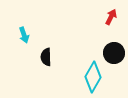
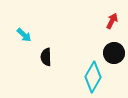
red arrow: moved 1 px right, 4 px down
cyan arrow: rotated 28 degrees counterclockwise
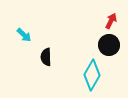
red arrow: moved 1 px left
black circle: moved 5 px left, 8 px up
cyan diamond: moved 1 px left, 2 px up
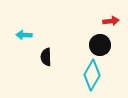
red arrow: rotated 56 degrees clockwise
cyan arrow: rotated 140 degrees clockwise
black circle: moved 9 px left
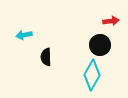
cyan arrow: rotated 14 degrees counterclockwise
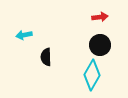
red arrow: moved 11 px left, 4 px up
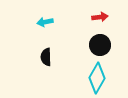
cyan arrow: moved 21 px right, 13 px up
cyan diamond: moved 5 px right, 3 px down
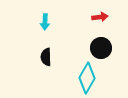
cyan arrow: rotated 77 degrees counterclockwise
black circle: moved 1 px right, 3 px down
cyan diamond: moved 10 px left
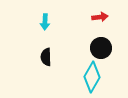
cyan diamond: moved 5 px right, 1 px up
